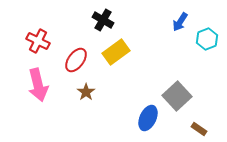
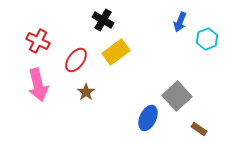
blue arrow: rotated 12 degrees counterclockwise
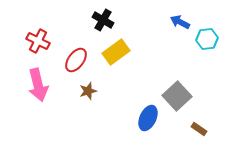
blue arrow: rotated 96 degrees clockwise
cyan hexagon: rotated 15 degrees clockwise
brown star: moved 2 px right, 1 px up; rotated 18 degrees clockwise
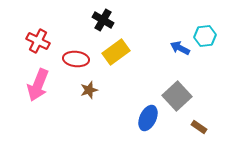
blue arrow: moved 26 px down
cyan hexagon: moved 2 px left, 3 px up
red ellipse: moved 1 px up; rotated 60 degrees clockwise
pink arrow: rotated 36 degrees clockwise
brown star: moved 1 px right, 1 px up
brown rectangle: moved 2 px up
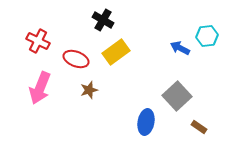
cyan hexagon: moved 2 px right
red ellipse: rotated 15 degrees clockwise
pink arrow: moved 2 px right, 3 px down
blue ellipse: moved 2 px left, 4 px down; rotated 15 degrees counterclockwise
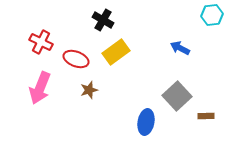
cyan hexagon: moved 5 px right, 21 px up
red cross: moved 3 px right, 1 px down
brown rectangle: moved 7 px right, 11 px up; rotated 35 degrees counterclockwise
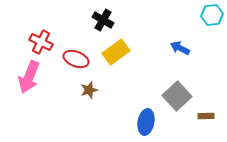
pink arrow: moved 11 px left, 11 px up
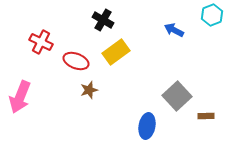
cyan hexagon: rotated 15 degrees counterclockwise
blue arrow: moved 6 px left, 18 px up
red ellipse: moved 2 px down
pink arrow: moved 9 px left, 20 px down
blue ellipse: moved 1 px right, 4 px down
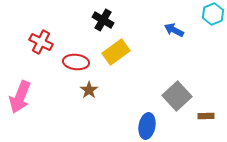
cyan hexagon: moved 1 px right, 1 px up
red ellipse: moved 1 px down; rotated 15 degrees counterclockwise
brown star: rotated 18 degrees counterclockwise
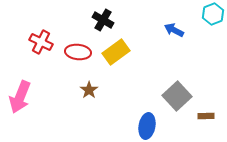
red ellipse: moved 2 px right, 10 px up
